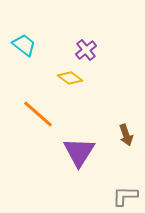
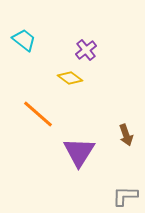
cyan trapezoid: moved 5 px up
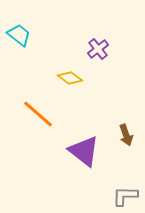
cyan trapezoid: moved 5 px left, 5 px up
purple cross: moved 12 px right, 1 px up
purple triangle: moved 5 px right, 1 px up; rotated 24 degrees counterclockwise
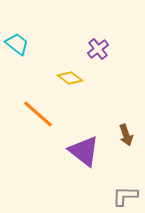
cyan trapezoid: moved 2 px left, 9 px down
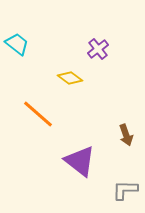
purple triangle: moved 4 px left, 10 px down
gray L-shape: moved 6 px up
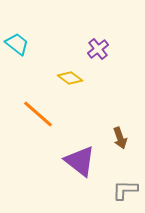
brown arrow: moved 6 px left, 3 px down
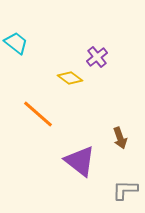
cyan trapezoid: moved 1 px left, 1 px up
purple cross: moved 1 px left, 8 px down
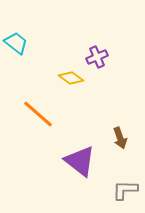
purple cross: rotated 15 degrees clockwise
yellow diamond: moved 1 px right
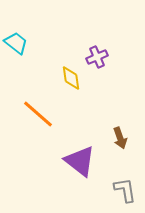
yellow diamond: rotated 45 degrees clockwise
gray L-shape: rotated 80 degrees clockwise
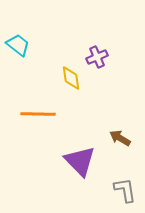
cyan trapezoid: moved 2 px right, 2 px down
orange line: rotated 40 degrees counterclockwise
brown arrow: rotated 140 degrees clockwise
purple triangle: rotated 8 degrees clockwise
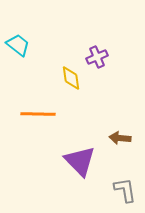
brown arrow: rotated 25 degrees counterclockwise
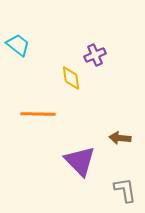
purple cross: moved 2 px left, 2 px up
